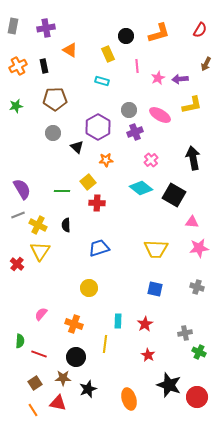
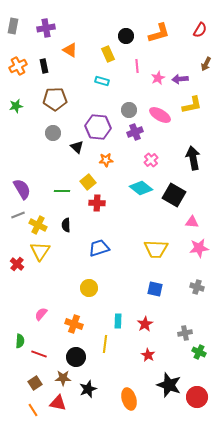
purple hexagon at (98, 127): rotated 25 degrees counterclockwise
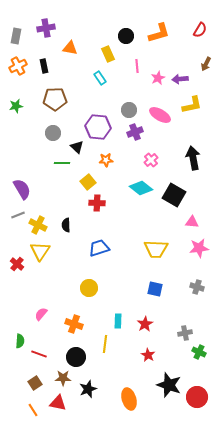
gray rectangle at (13, 26): moved 3 px right, 10 px down
orange triangle at (70, 50): moved 2 px up; rotated 21 degrees counterclockwise
cyan rectangle at (102, 81): moved 2 px left, 3 px up; rotated 40 degrees clockwise
green line at (62, 191): moved 28 px up
